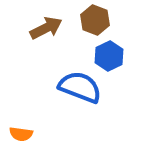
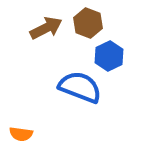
brown hexagon: moved 7 px left, 3 px down
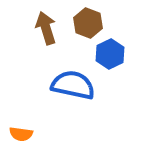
brown arrow: rotated 80 degrees counterclockwise
blue hexagon: moved 1 px right, 2 px up
blue semicircle: moved 7 px left, 2 px up; rotated 9 degrees counterclockwise
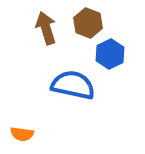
orange semicircle: moved 1 px right
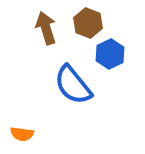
blue semicircle: rotated 141 degrees counterclockwise
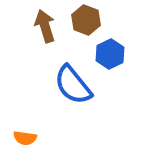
brown hexagon: moved 2 px left, 3 px up
brown arrow: moved 1 px left, 2 px up
orange semicircle: moved 3 px right, 4 px down
